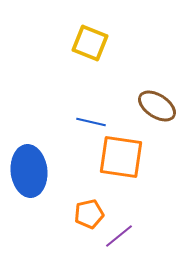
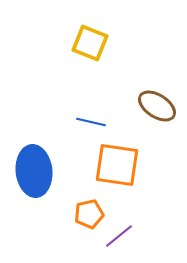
orange square: moved 4 px left, 8 px down
blue ellipse: moved 5 px right
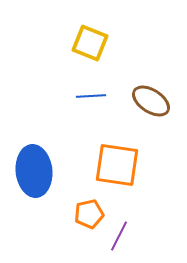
brown ellipse: moved 6 px left, 5 px up
blue line: moved 26 px up; rotated 16 degrees counterclockwise
purple line: rotated 24 degrees counterclockwise
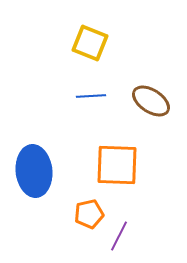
orange square: rotated 6 degrees counterclockwise
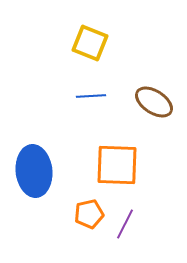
brown ellipse: moved 3 px right, 1 px down
purple line: moved 6 px right, 12 px up
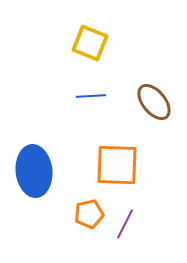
brown ellipse: rotated 18 degrees clockwise
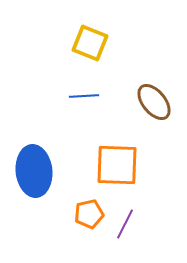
blue line: moved 7 px left
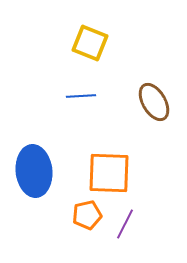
blue line: moved 3 px left
brown ellipse: rotated 9 degrees clockwise
orange square: moved 8 px left, 8 px down
orange pentagon: moved 2 px left, 1 px down
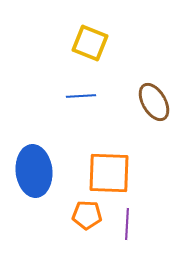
orange pentagon: rotated 16 degrees clockwise
purple line: moved 2 px right; rotated 24 degrees counterclockwise
